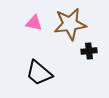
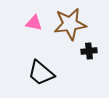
black trapezoid: moved 2 px right
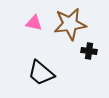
black cross: rotated 14 degrees clockwise
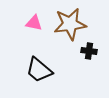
black trapezoid: moved 2 px left, 3 px up
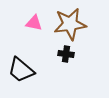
black cross: moved 23 px left, 3 px down
black trapezoid: moved 18 px left
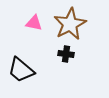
brown star: rotated 20 degrees counterclockwise
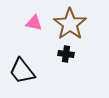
brown star: rotated 8 degrees counterclockwise
black trapezoid: moved 1 px right, 1 px down; rotated 12 degrees clockwise
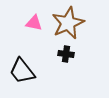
brown star: moved 2 px left, 1 px up; rotated 12 degrees clockwise
